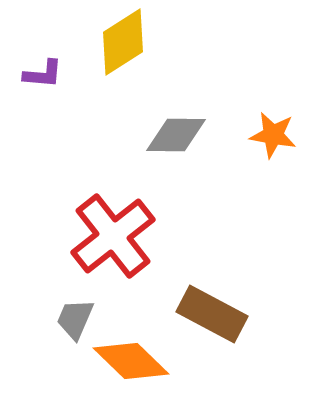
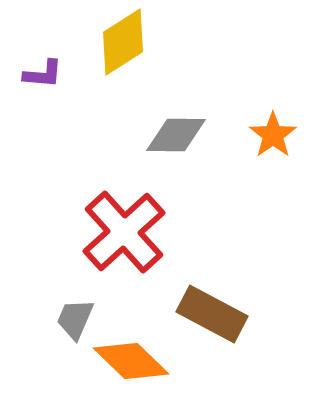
orange star: rotated 27 degrees clockwise
red cross: moved 11 px right, 4 px up; rotated 4 degrees counterclockwise
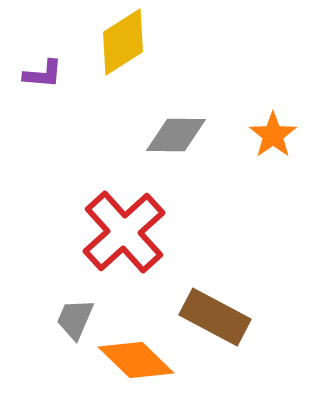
brown rectangle: moved 3 px right, 3 px down
orange diamond: moved 5 px right, 1 px up
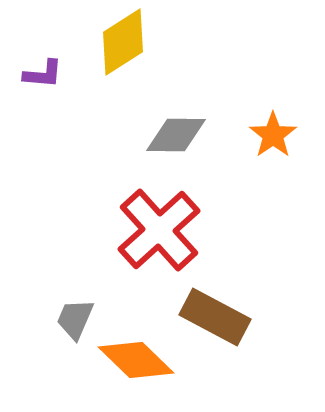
red cross: moved 35 px right, 2 px up
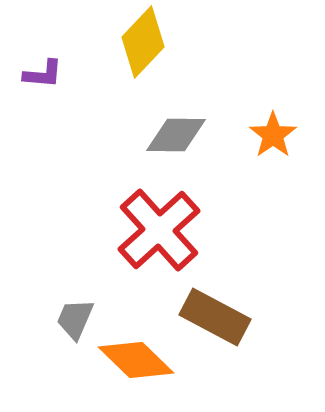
yellow diamond: moved 20 px right; rotated 14 degrees counterclockwise
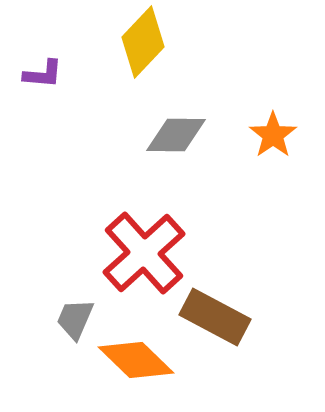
red cross: moved 15 px left, 23 px down
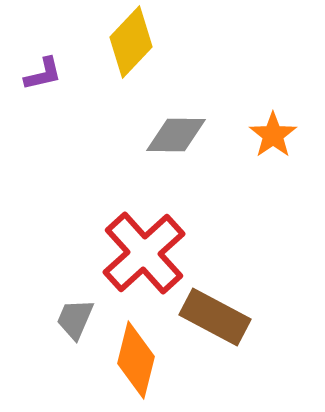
yellow diamond: moved 12 px left
purple L-shape: rotated 18 degrees counterclockwise
orange diamond: rotated 60 degrees clockwise
